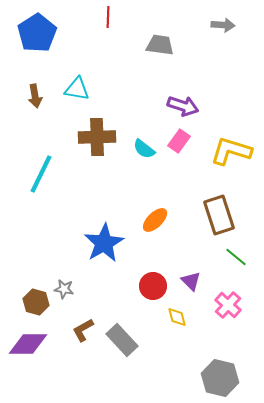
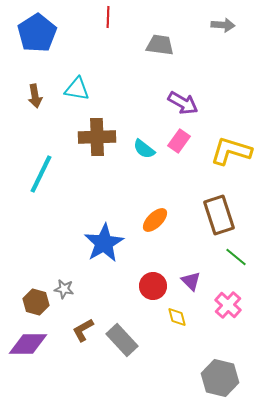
purple arrow: moved 3 px up; rotated 12 degrees clockwise
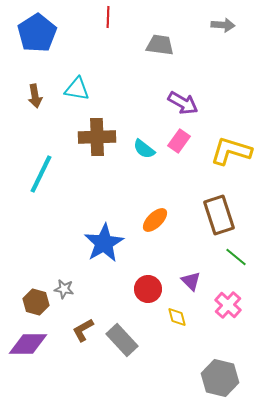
red circle: moved 5 px left, 3 px down
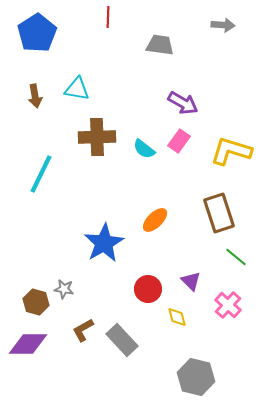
brown rectangle: moved 2 px up
gray hexagon: moved 24 px left, 1 px up
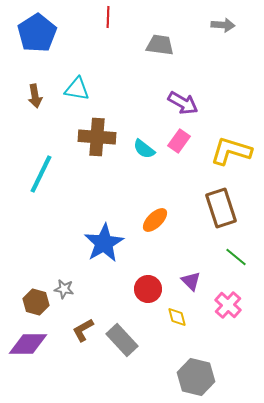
brown cross: rotated 6 degrees clockwise
brown rectangle: moved 2 px right, 5 px up
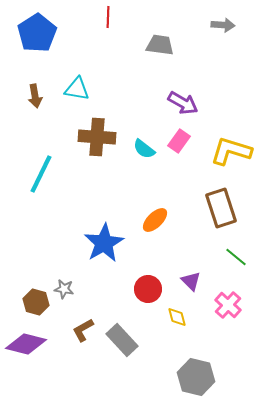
purple diamond: moved 2 px left; rotated 15 degrees clockwise
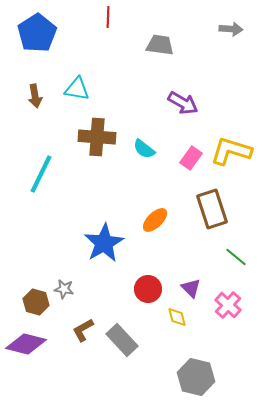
gray arrow: moved 8 px right, 4 px down
pink rectangle: moved 12 px right, 17 px down
brown rectangle: moved 9 px left, 1 px down
purple triangle: moved 7 px down
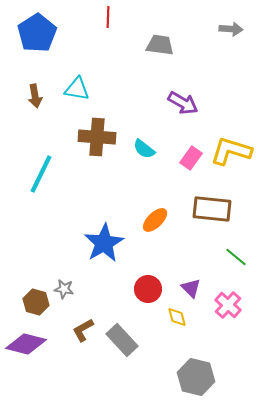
brown rectangle: rotated 66 degrees counterclockwise
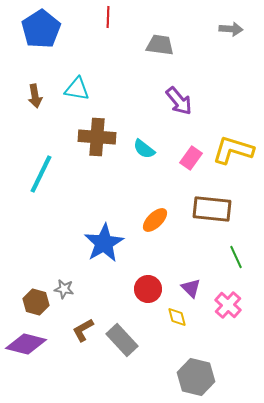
blue pentagon: moved 4 px right, 4 px up
purple arrow: moved 4 px left, 2 px up; rotated 20 degrees clockwise
yellow L-shape: moved 2 px right, 1 px up
green line: rotated 25 degrees clockwise
